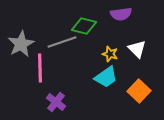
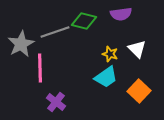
green diamond: moved 5 px up
gray line: moved 7 px left, 10 px up
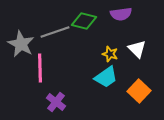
gray star: rotated 16 degrees counterclockwise
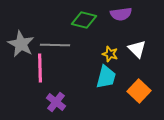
green diamond: moved 1 px up
gray line: moved 13 px down; rotated 20 degrees clockwise
cyan trapezoid: rotated 40 degrees counterclockwise
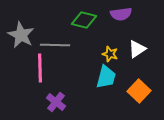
gray star: moved 9 px up
white triangle: rotated 42 degrees clockwise
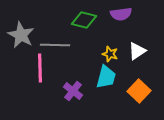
white triangle: moved 2 px down
purple cross: moved 17 px right, 11 px up
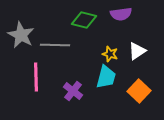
pink line: moved 4 px left, 9 px down
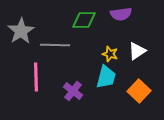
green diamond: rotated 15 degrees counterclockwise
gray star: moved 4 px up; rotated 12 degrees clockwise
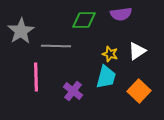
gray line: moved 1 px right, 1 px down
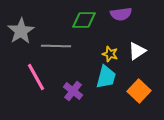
pink line: rotated 28 degrees counterclockwise
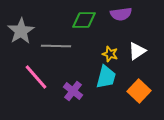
pink line: rotated 12 degrees counterclockwise
